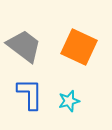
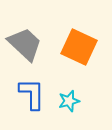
gray trapezoid: moved 1 px right, 2 px up; rotated 6 degrees clockwise
blue L-shape: moved 2 px right
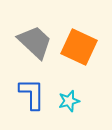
gray trapezoid: moved 10 px right, 2 px up
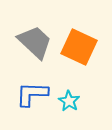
blue L-shape: rotated 88 degrees counterclockwise
cyan star: rotated 25 degrees counterclockwise
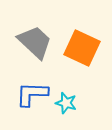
orange square: moved 3 px right, 1 px down
cyan star: moved 3 px left, 2 px down; rotated 15 degrees counterclockwise
